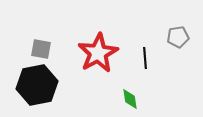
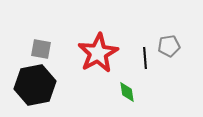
gray pentagon: moved 9 px left, 9 px down
black hexagon: moved 2 px left
green diamond: moved 3 px left, 7 px up
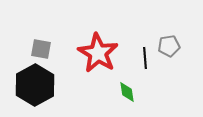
red star: rotated 12 degrees counterclockwise
black hexagon: rotated 18 degrees counterclockwise
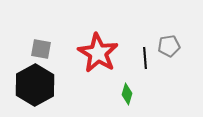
green diamond: moved 2 px down; rotated 25 degrees clockwise
